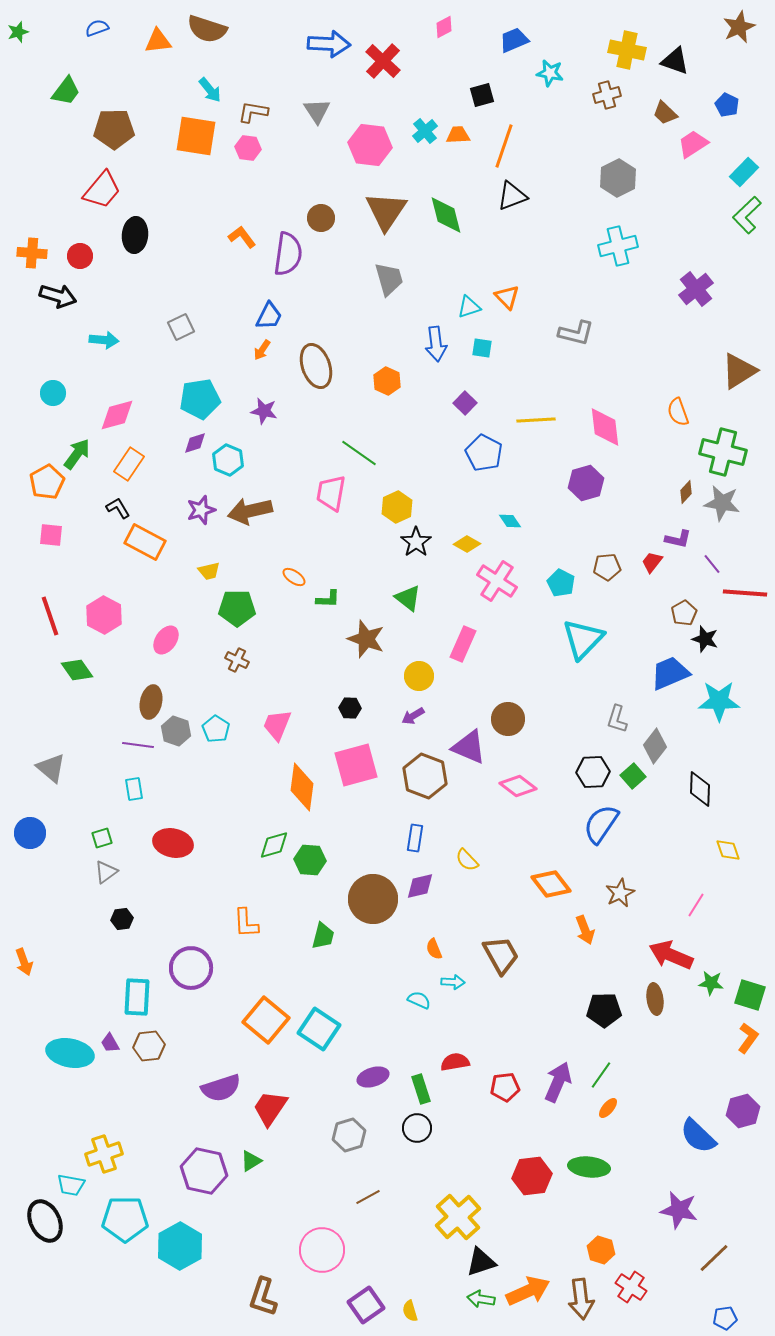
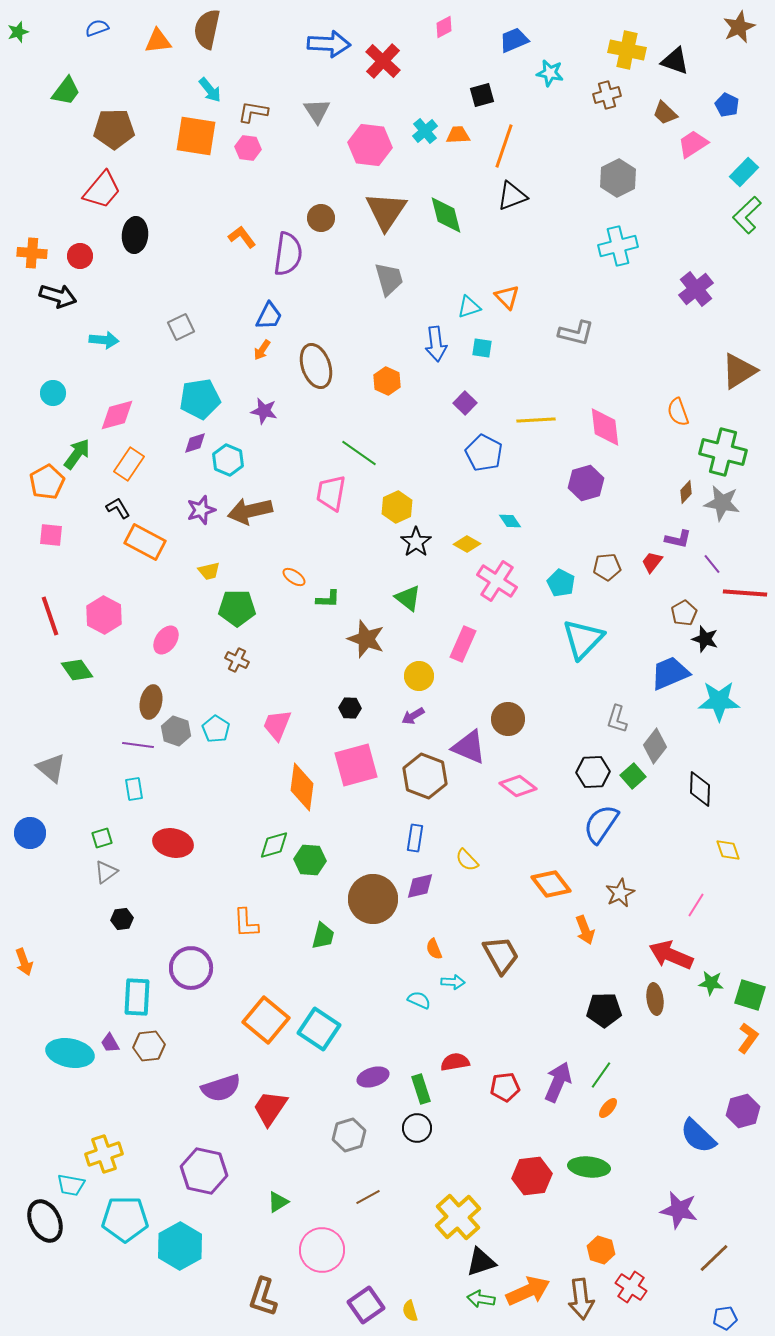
brown semicircle at (207, 29): rotated 84 degrees clockwise
green triangle at (251, 1161): moved 27 px right, 41 px down
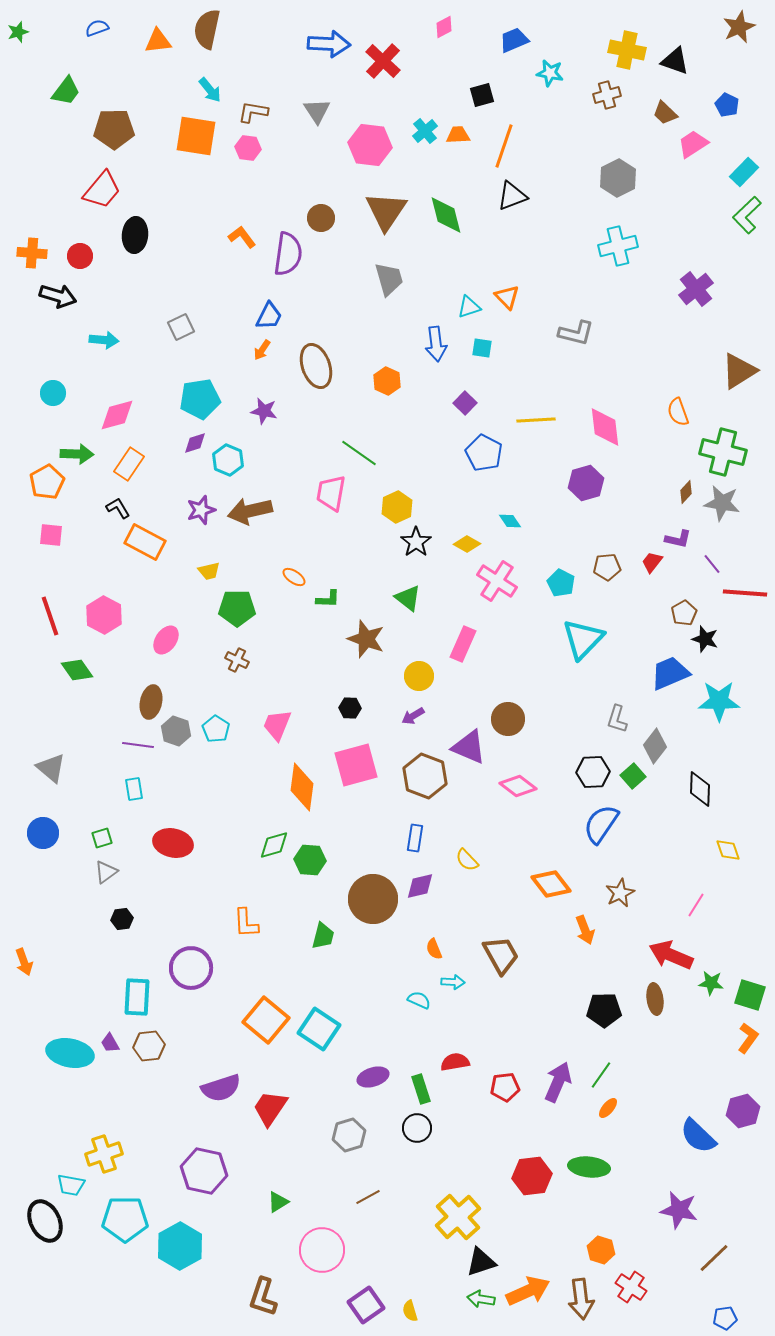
green arrow at (77, 454): rotated 56 degrees clockwise
blue circle at (30, 833): moved 13 px right
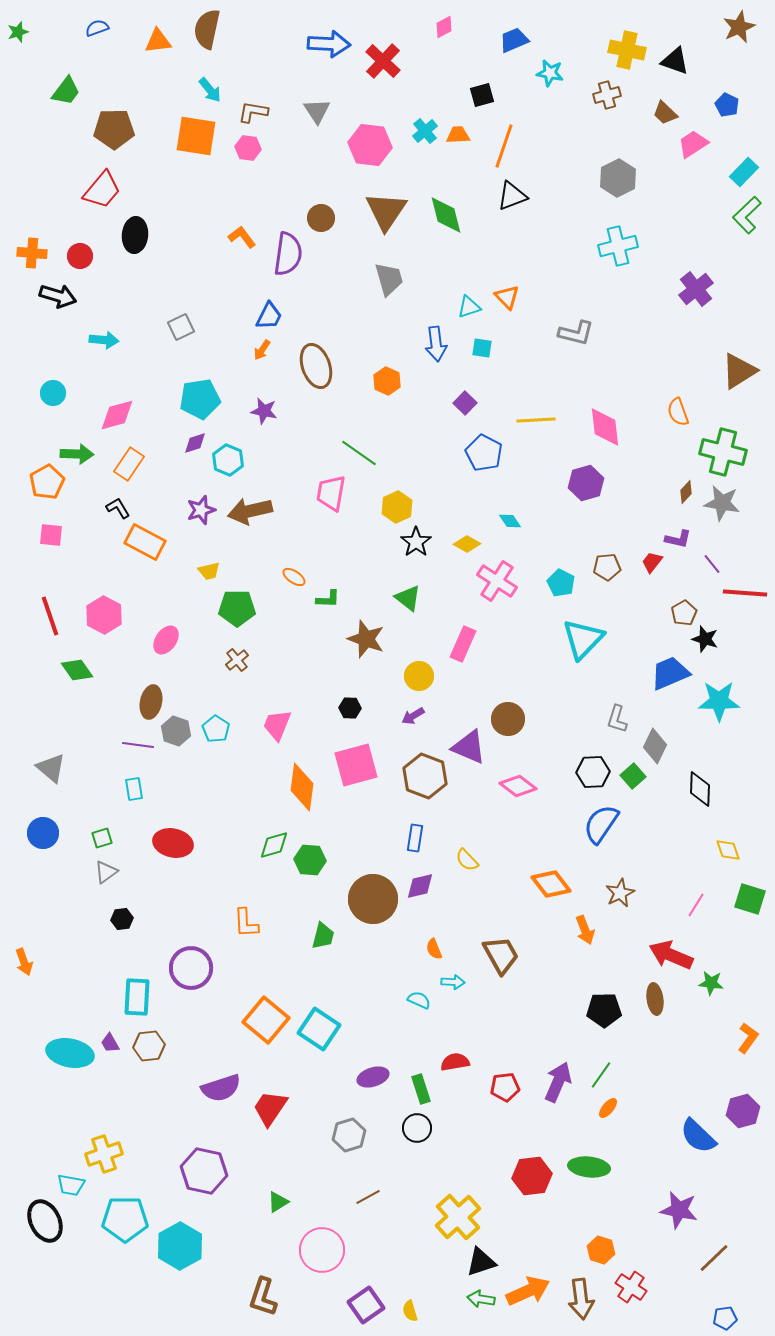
brown cross at (237, 660): rotated 25 degrees clockwise
gray diamond at (655, 746): rotated 12 degrees counterclockwise
green square at (750, 995): moved 96 px up
